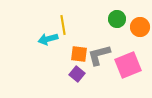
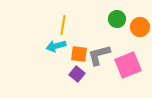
yellow line: rotated 18 degrees clockwise
cyan arrow: moved 8 px right, 7 px down
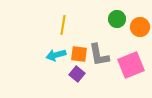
cyan arrow: moved 9 px down
gray L-shape: rotated 85 degrees counterclockwise
pink square: moved 3 px right
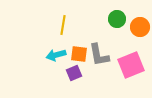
purple square: moved 3 px left, 1 px up; rotated 28 degrees clockwise
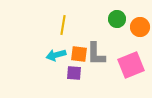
gray L-shape: moved 3 px left, 1 px up; rotated 10 degrees clockwise
purple square: rotated 28 degrees clockwise
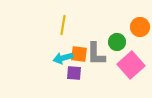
green circle: moved 23 px down
cyan arrow: moved 7 px right, 3 px down
pink square: rotated 20 degrees counterclockwise
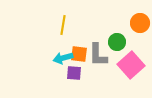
orange circle: moved 4 px up
gray L-shape: moved 2 px right, 1 px down
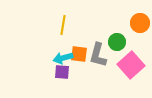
gray L-shape: rotated 15 degrees clockwise
purple square: moved 12 px left, 1 px up
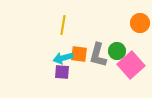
green circle: moved 9 px down
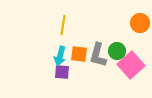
cyan arrow: moved 3 px left, 2 px up; rotated 60 degrees counterclockwise
